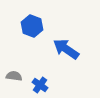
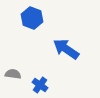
blue hexagon: moved 8 px up
gray semicircle: moved 1 px left, 2 px up
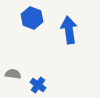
blue arrow: moved 3 px right, 19 px up; rotated 48 degrees clockwise
blue cross: moved 2 px left
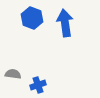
blue arrow: moved 4 px left, 7 px up
blue cross: rotated 35 degrees clockwise
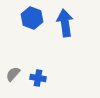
gray semicircle: rotated 56 degrees counterclockwise
blue cross: moved 7 px up; rotated 28 degrees clockwise
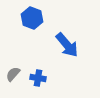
blue arrow: moved 2 px right, 22 px down; rotated 148 degrees clockwise
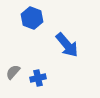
gray semicircle: moved 2 px up
blue cross: rotated 21 degrees counterclockwise
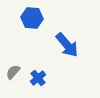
blue hexagon: rotated 15 degrees counterclockwise
blue cross: rotated 28 degrees counterclockwise
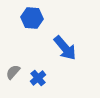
blue arrow: moved 2 px left, 3 px down
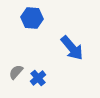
blue arrow: moved 7 px right
gray semicircle: moved 3 px right
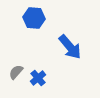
blue hexagon: moved 2 px right
blue arrow: moved 2 px left, 1 px up
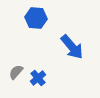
blue hexagon: moved 2 px right
blue arrow: moved 2 px right
